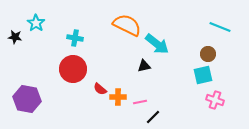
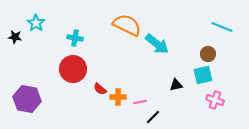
cyan line: moved 2 px right
black triangle: moved 32 px right, 19 px down
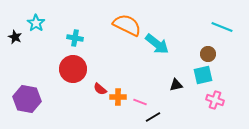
black star: rotated 16 degrees clockwise
pink line: rotated 32 degrees clockwise
black line: rotated 14 degrees clockwise
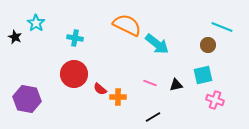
brown circle: moved 9 px up
red circle: moved 1 px right, 5 px down
pink line: moved 10 px right, 19 px up
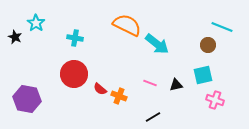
orange cross: moved 1 px right, 1 px up; rotated 21 degrees clockwise
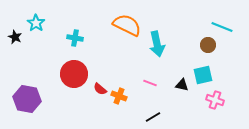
cyan arrow: rotated 40 degrees clockwise
black triangle: moved 6 px right; rotated 24 degrees clockwise
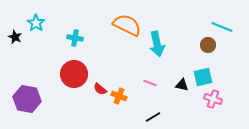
cyan square: moved 2 px down
pink cross: moved 2 px left, 1 px up
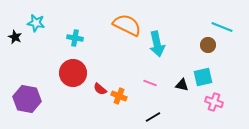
cyan star: rotated 24 degrees counterclockwise
red circle: moved 1 px left, 1 px up
pink cross: moved 1 px right, 3 px down
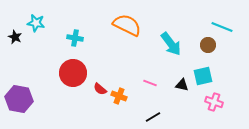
cyan arrow: moved 14 px right; rotated 25 degrees counterclockwise
cyan square: moved 1 px up
purple hexagon: moved 8 px left
